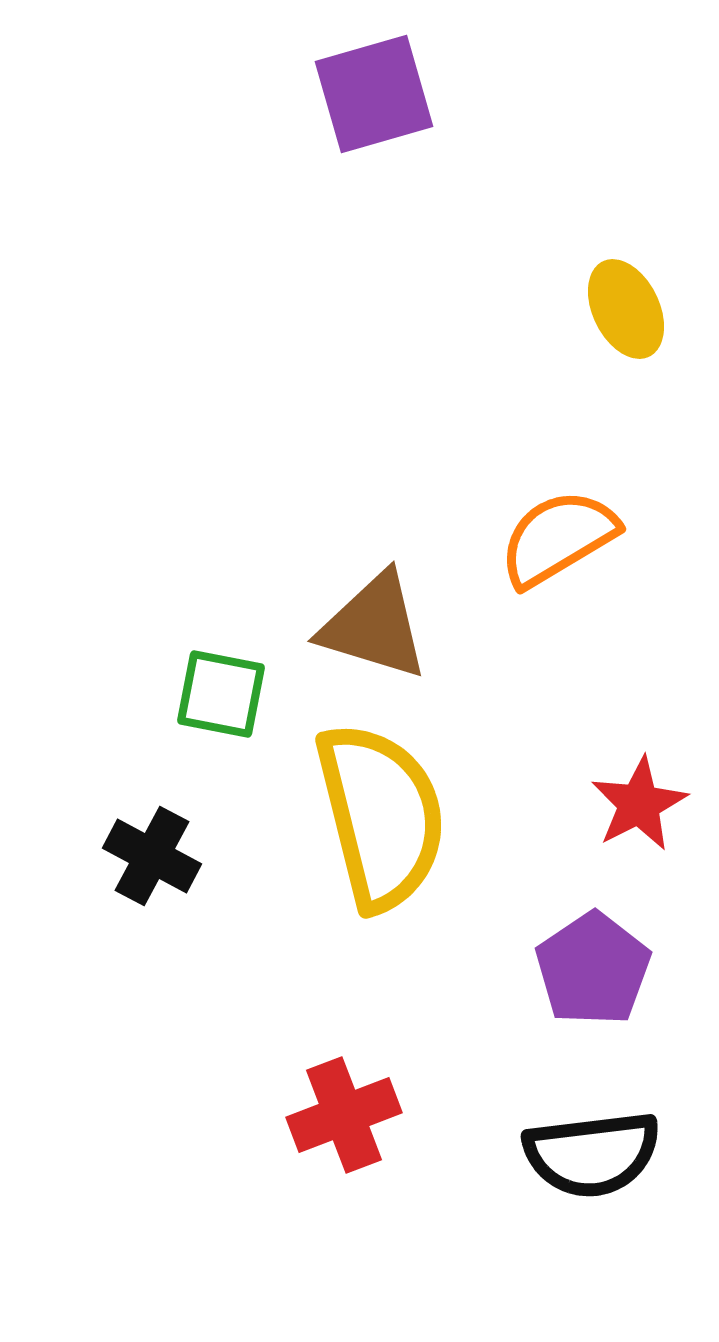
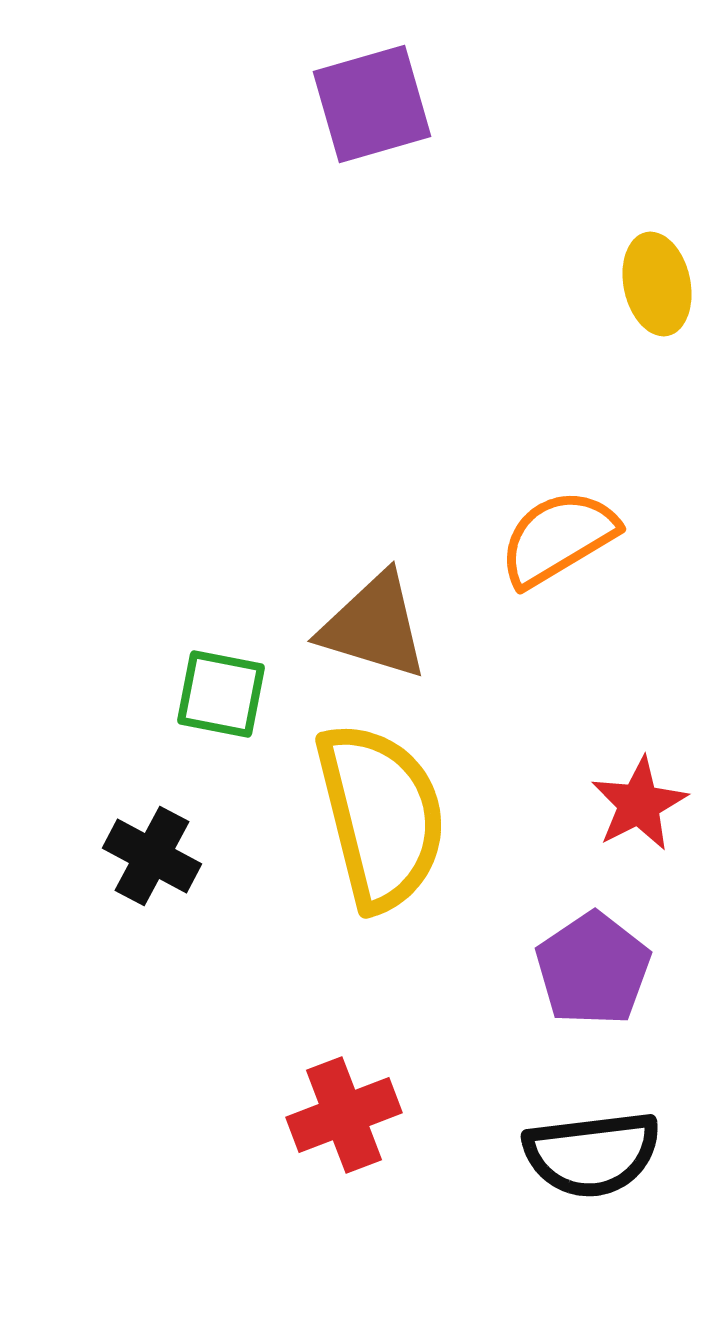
purple square: moved 2 px left, 10 px down
yellow ellipse: moved 31 px right, 25 px up; rotated 14 degrees clockwise
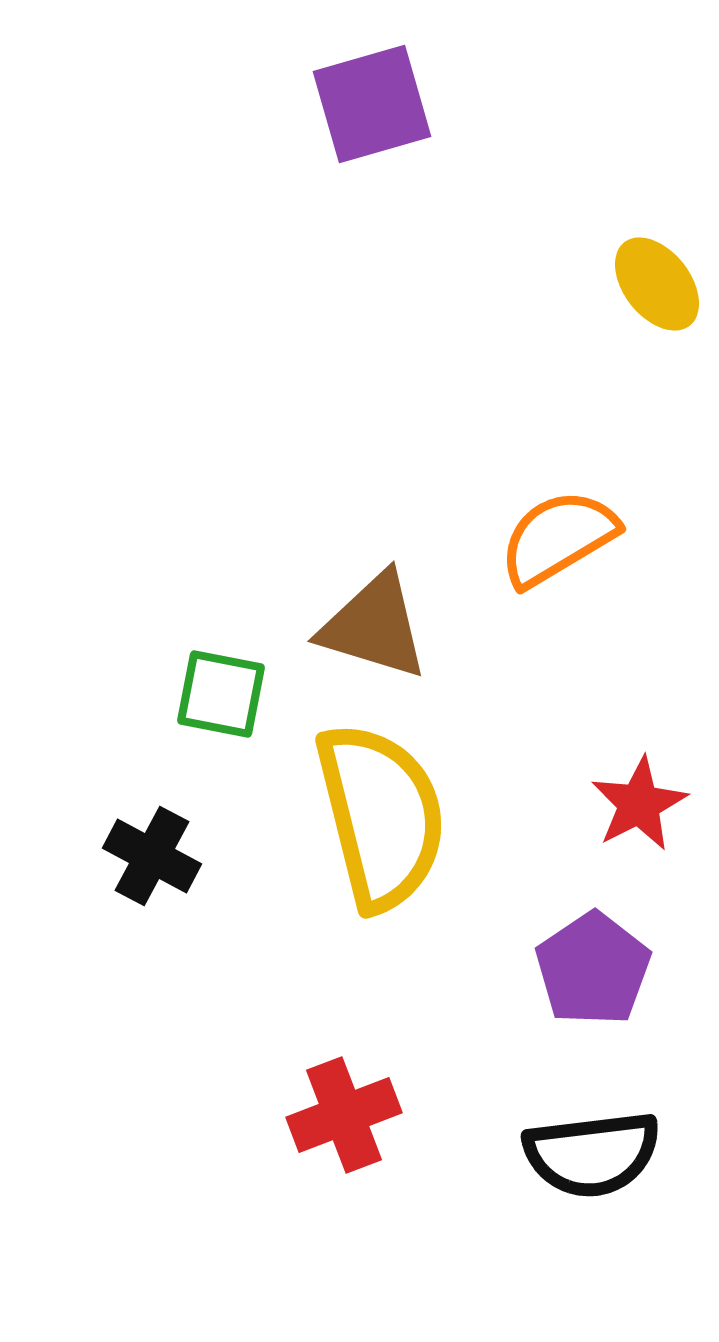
yellow ellipse: rotated 26 degrees counterclockwise
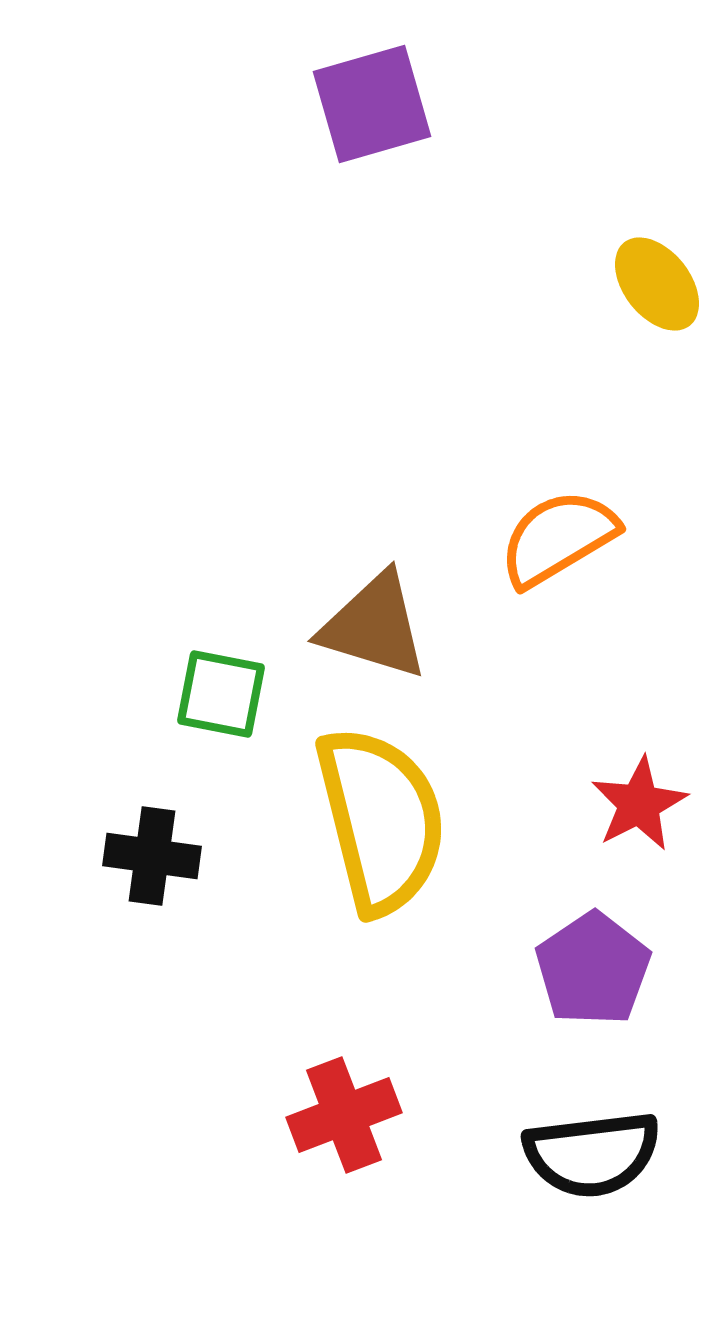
yellow semicircle: moved 4 px down
black cross: rotated 20 degrees counterclockwise
